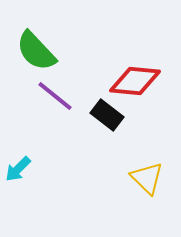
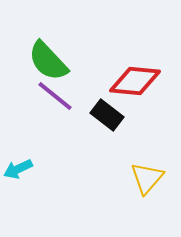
green semicircle: moved 12 px right, 10 px down
cyan arrow: rotated 20 degrees clockwise
yellow triangle: rotated 27 degrees clockwise
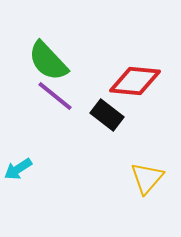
cyan arrow: rotated 8 degrees counterclockwise
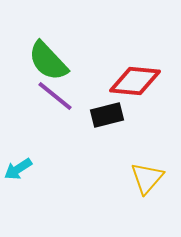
black rectangle: rotated 52 degrees counterclockwise
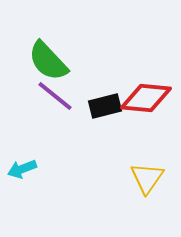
red diamond: moved 11 px right, 17 px down
black rectangle: moved 2 px left, 9 px up
cyan arrow: moved 4 px right; rotated 12 degrees clockwise
yellow triangle: rotated 6 degrees counterclockwise
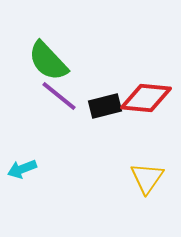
purple line: moved 4 px right
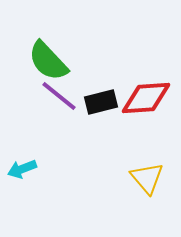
red diamond: rotated 9 degrees counterclockwise
black rectangle: moved 4 px left, 4 px up
yellow triangle: rotated 15 degrees counterclockwise
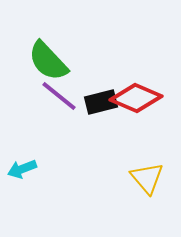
red diamond: moved 10 px left; rotated 27 degrees clockwise
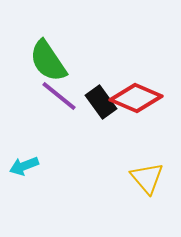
green semicircle: rotated 9 degrees clockwise
black rectangle: rotated 68 degrees clockwise
cyan arrow: moved 2 px right, 3 px up
